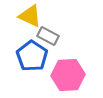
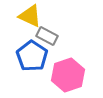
gray rectangle: moved 1 px left
pink hexagon: rotated 16 degrees counterclockwise
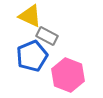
blue pentagon: rotated 16 degrees clockwise
pink hexagon: rotated 20 degrees counterclockwise
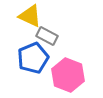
blue pentagon: moved 1 px right, 2 px down
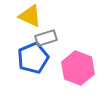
gray rectangle: moved 1 px left, 2 px down; rotated 45 degrees counterclockwise
pink hexagon: moved 10 px right, 7 px up
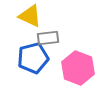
gray rectangle: moved 2 px right; rotated 10 degrees clockwise
blue pentagon: rotated 8 degrees clockwise
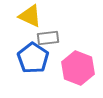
blue pentagon: rotated 24 degrees counterclockwise
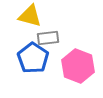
yellow triangle: rotated 10 degrees counterclockwise
pink hexagon: moved 2 px up
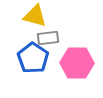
yellow triangle: moved 5 px right
pink hexagon: moved 1 px left, 3 px up; rotated 20 degrees counterclockwise
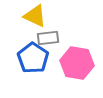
yellow triangle: rotated 10 degrees clockwise
pink hexagon: rotated 8 degrees clockwise
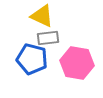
yellow triangle: moved 7 px right
blue pentagon: moved 1 px left, 1 px down; rotated 20 degrees counterclockwise
